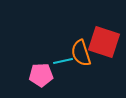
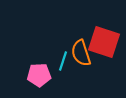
cyan line: rotated 60 degrees counterclockwise
pink pentagon: moved 2 px left
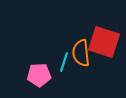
orange semicircle: rotated 12 degrees clockwise
cyan line: moved 1 px right, 1 px down
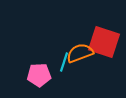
orange semicircle: moved 1 px left; rotated 76 degrees clockwise
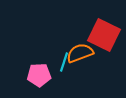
red square: moved 7 px up; rotated 8 degrees clockwise
